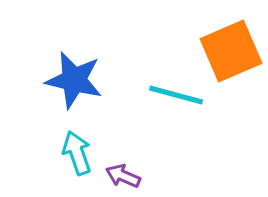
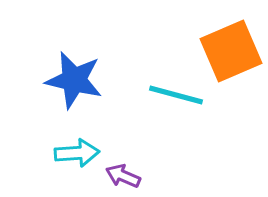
cyan arrow: rotated 105 degrees clockwise
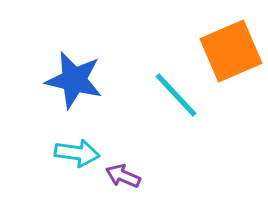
cyan line: rotated 32 degrees clockwise
cyan arrow: rotated 12 degrees clockwise
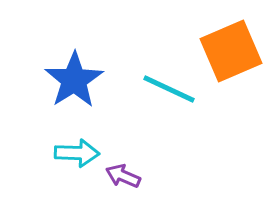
blue star: rotated 26 degrees clockwise
cyan line: moved 7 px left, 6 px up; rotated 22 degrees counterclockwise
cyan arrow: rotated 6 degrees counterclockwise
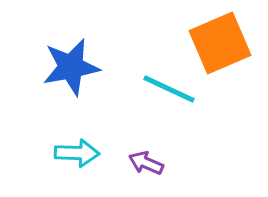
orange square: moved 11 px left, 8 px up
blue star: moved 3 px left, 13 px up; rotated 22 degrees clockwise
purple arrow: moved 23 px right, 13 px up
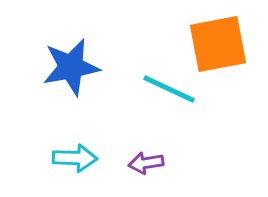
orange square: moved 2 px left, 1 px down; rotated 12 degrees clockwise
cyan arrow: moved 2 px left, 5 px down
purple arrow: rotated 32 degrees counterclockwise
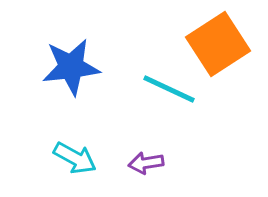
orange square: rotated 22 degrees counterclockwise
blue star: rotated 4 degrees clockwise
cyan arrow: rotated 27 degrees clockwise
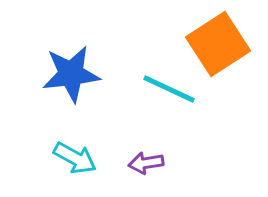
blue star: moved 7 px down
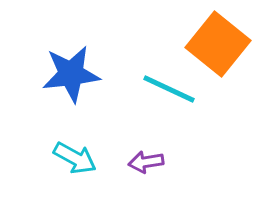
orange square: rotated 18 degrees counterclockwise
purple arrow: moved 1 px up
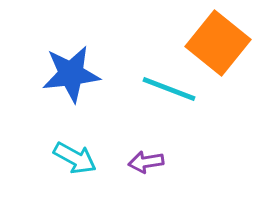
orange square: moved 1 px up
cyan line: rotated 4 degrees counterclockwise
